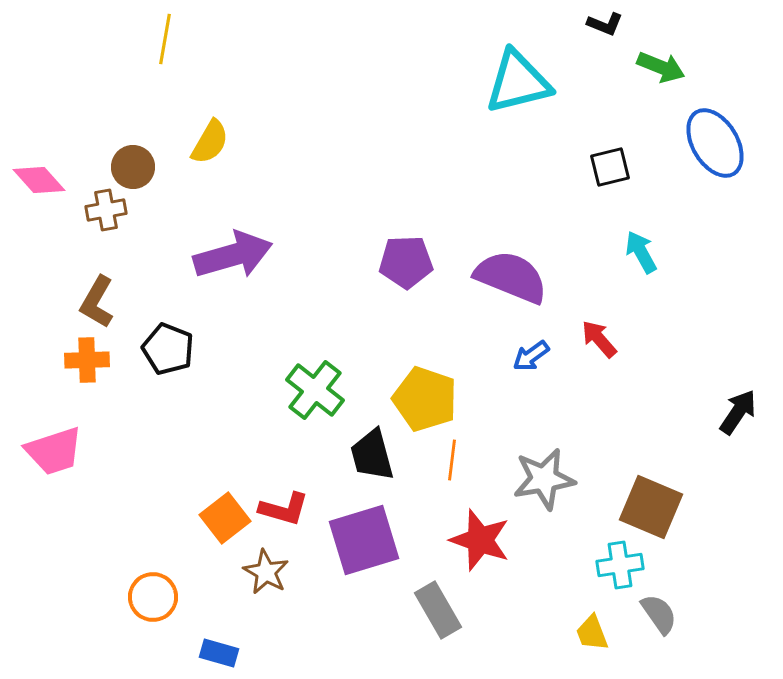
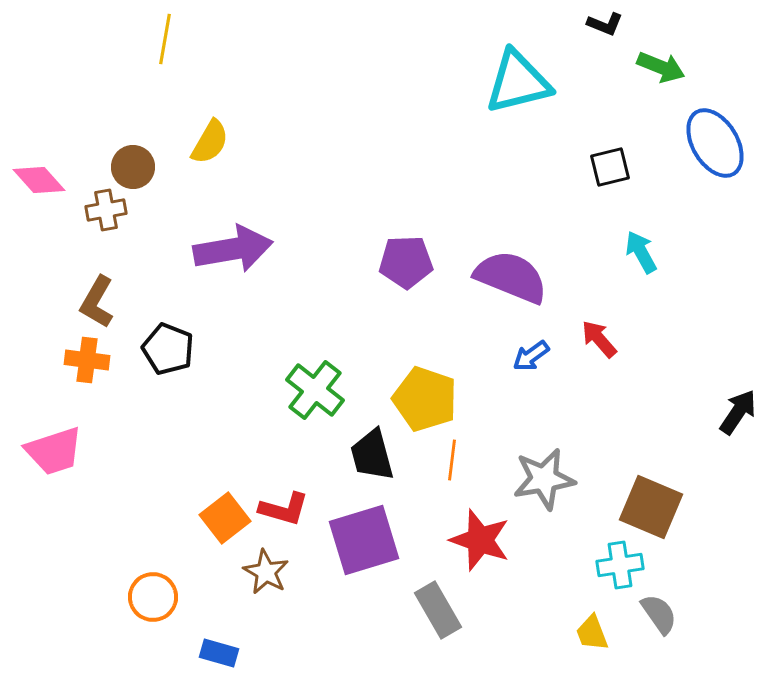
purple arrow: moved 6 px up; rotated 6 degrees clockwise
orange cross: rotated 9 degrees clockwise
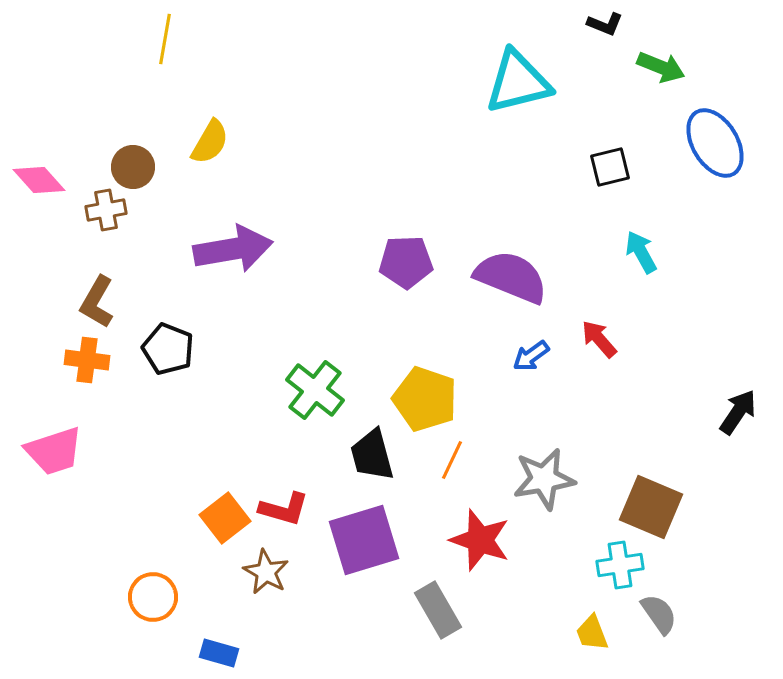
orange line: rotated 18 degrees clockwise
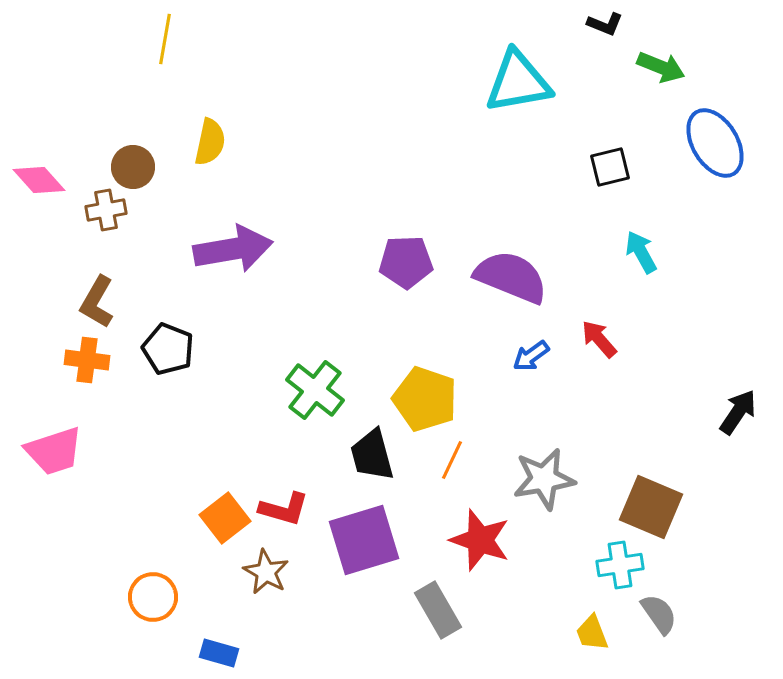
cyan triangle: rotated 4 degrees clockwise
yellow semicircle: rotated 18 degrees counterclockwise
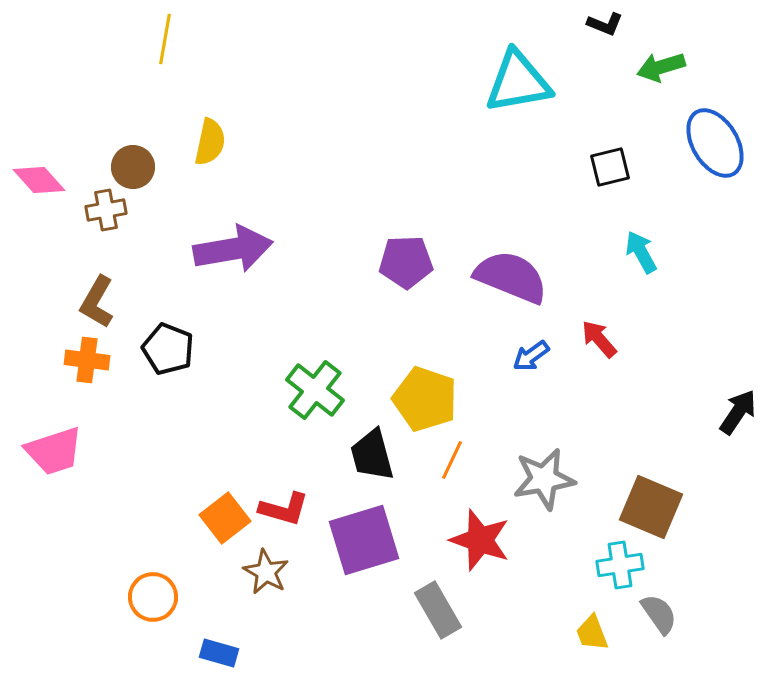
green arrow: rotated 141 degrees clockwise
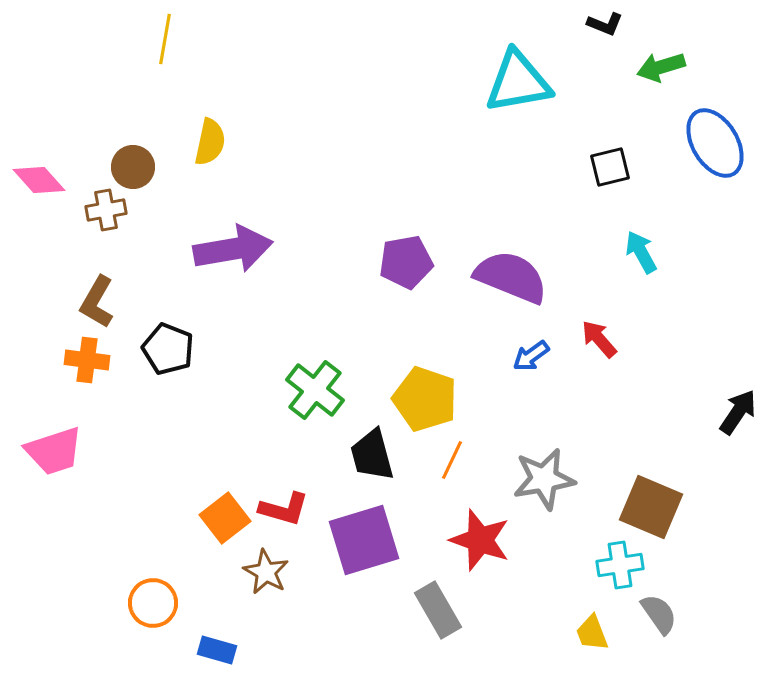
purple pentagon: rotated 8 degrees counterclockwise
orange circle: moved 6 px down
blue rectangle: moved 2 px left, 3 px up
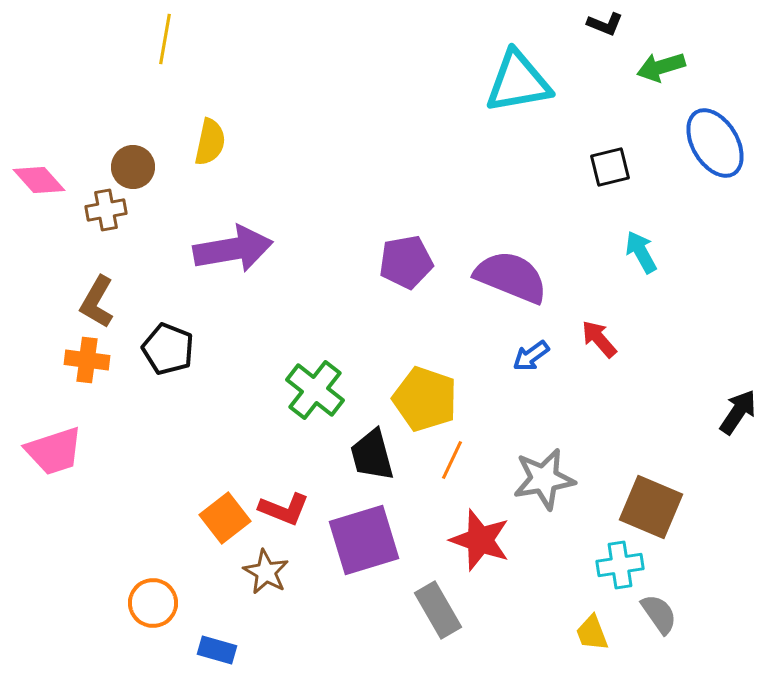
red L-shape: rotated 6 degrees clockwise
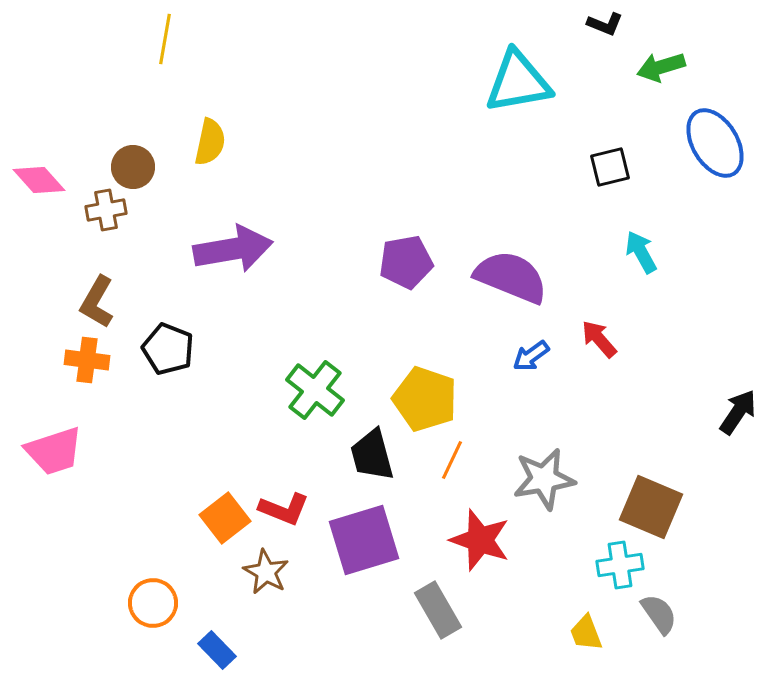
yellow trapezoid: moved 6 px left
blue rectangle: rotated 30 degrees clockwise
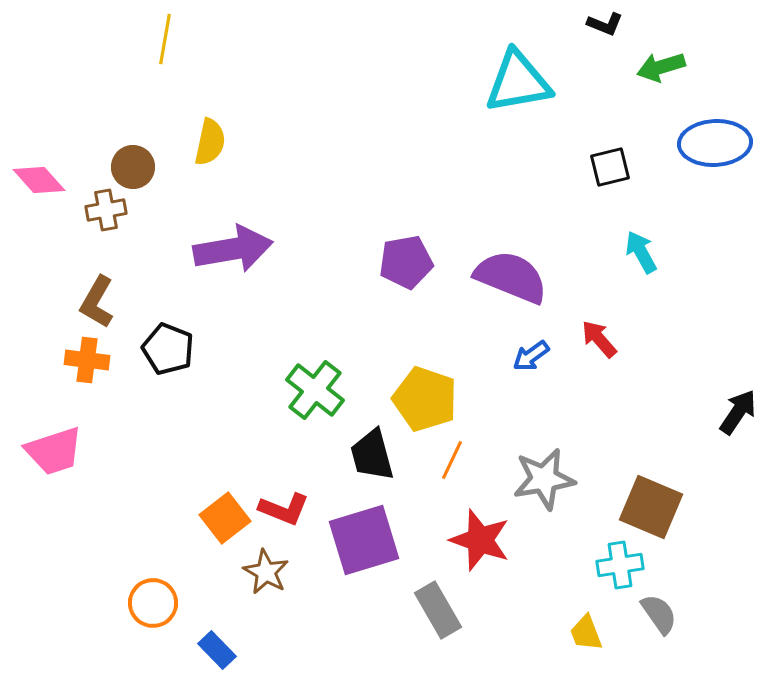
blue ellipse: rotated 62 degrees counterclockwise
